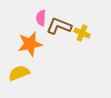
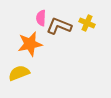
yellow cross: moved 5 px right, 10 px up
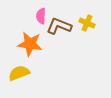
pink semicircle: moved 2 px up
orange star: rotated 20 degrees clockwise
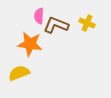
pink semicircle: moved 2 px left
brown L-shape: moved 3 px left, 1 px up
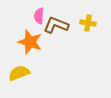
yellow cross: moved 1 px right; rotated 14 degrees counterclockwise
orange star: moved 2 px up; rotated 10 degrees clockwise
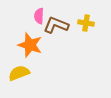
yellow cross: moved 2 px left
orange star: moved 3 px down
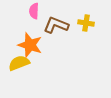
pink semicircle: moved 5 px left, 5 px up
yellow semicircle: moved 10 px up
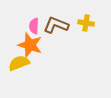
pink semicircle: moved 15 px down
